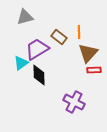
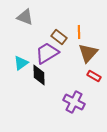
gray triangle: rotated 36 degrees clockwise
purple trapezoid: moved 10 px right, 4 px down
red rectangle: moved 6 px down; rotated 32 degrees clockwise
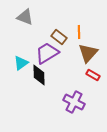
red rectangle: moved 1 px left, 1 px up
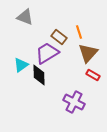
orange line: rotated 16 degrees counterclockwise
cyan triangle: moved 2 px down
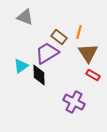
orange line: rotated 32 degrees clockwise
brown triangle: rotated 15 degrees counterclockwise
cyan triangle: moved 1 px down
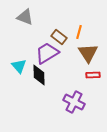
cyan triangle: moved 2 px left; rotated 35 degrees counterclockwise
red rectangle: rotated 32 degrees counterclockwise
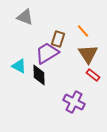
orange line: moved 4 px right, 1 px up; rotated 56 degrees counterclockwise
brown rectangle: moved 1 px left, 2 px down; rotated 70 degrees clockwise
brown triangle: moved 1 px down
cyan triangle: rotated 21 degrees counterclockwise
red rectangle: rotated 40 degrees clockwise
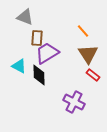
brown rectangle: moved 21 px left, 1 px up; rotated 14 degrees counterclockwise
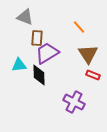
orange line: moved 4 px left, 4 px up
cyan triangle: moved 1 px up; rotated 35 degrees counterclockwise
red rectangle: rotated 16 degrees counterclockwise
